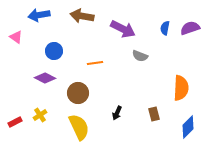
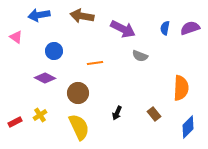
brown rectangle: rotated 24 degrees counterclockwise
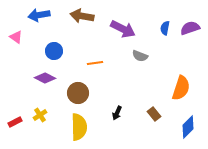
orange semicircle: rotated 15 degrees clockwise
yellow semicircle: rotated 24 degrees clockwise
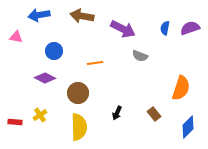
pink triangle: rotated 24 degrees counterclockwise
red rectangle: rotated 32 degrees clockwise
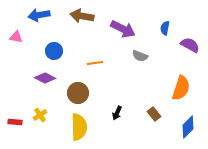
purple semicircle: moved 17 px down; rotated 48 degrees clockwise
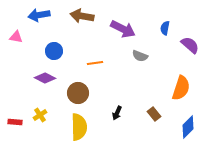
purple semicircle: rotated 12 degrees clockwise
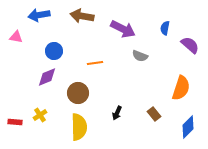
purple diamond: moved 2 px right, 1 px up; rotated 50 degrees counterclockwise
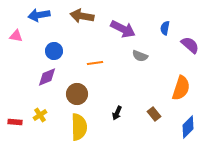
pink triangle: moved 1 px up
brown circle: moved 1 px left, 1 px down
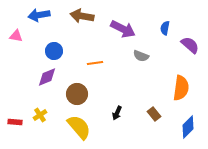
gray semicircle: moved 1 px right
orange semicircle: rotated 10 degrees counterclockwise
yellow semicircle: rotated 40 degrees counterclockwise
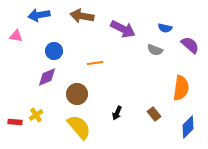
blue semicircle: rotated 88 degrees counterclockwise
gray semicircle: moved 14 px right, 6 px up
yellow cross: moved 4 px left
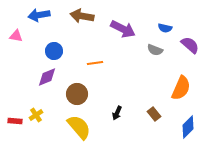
orange semicircle: rotated 15 degrees clockwise
red rectangle: moved 1 px up
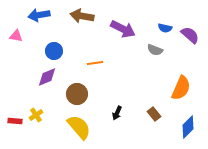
purple semicircle: moved 10 px up
